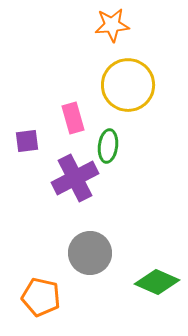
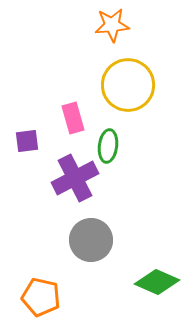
gray circle: moved 1 px right, 13 px up
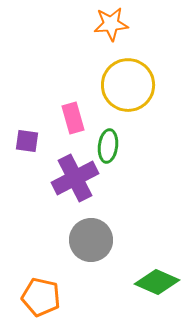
orange star: moved 1 px left, 1 px up
purple square: rotated 15 degrees clockwise
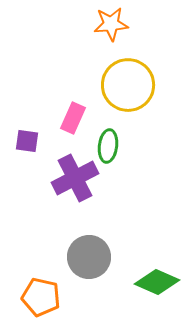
pink rectangle: rotated 40 degrees clockwise
gray circle: moved 2 px left, 17 px down
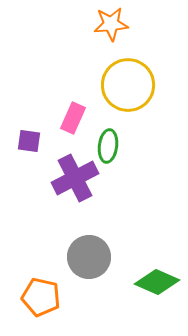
purple square: moved 2 px right
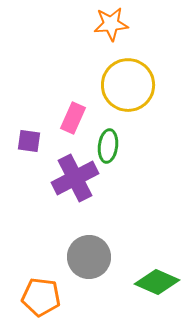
orange pentagon: rotated 6 degrees counterclockwise
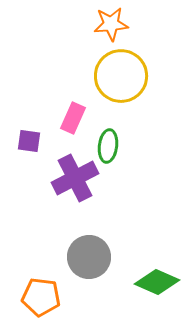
yellow circle: moved 7 px left, 9 px up
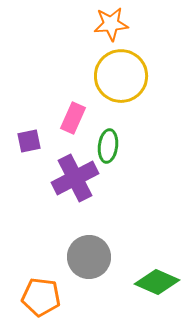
purple square: rotated 20 degrees counterclockwise
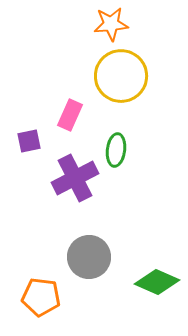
pink rectangle: moved 3 px left, 3 px up
green ellipse: moved 8 px right, 4 px down
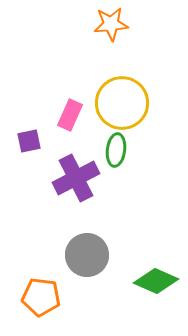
yellow circle: moved 1 px right, 27 px down
purple cross: moved 1 px right
gray circle: moved 2 px left, 2 px up
green diamond: moved 1 px left, 1 px up
